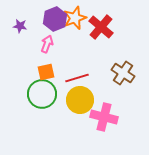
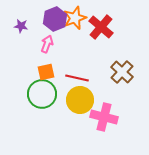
purple star: moved 1 px right
brown cross: moved 1 px left, 1 px up; rotated 10 degrees clockwise
red line: rotated 30 degrees clockwise
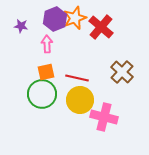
pink arrow: rotated 24 degrees counterclockwise
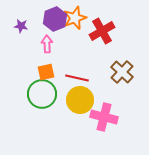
red cross: moved 1 px right, 4 px down; rotated 20 degrees clockwise
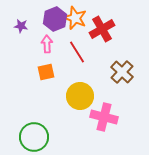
orange star: rotated 30 degrees counterclockwise
red cross: moved 2 px up
red line: moved 26 px up; rotated 45 degrees clockwise
green circle: moved 8 px left, 43 px down
yellow circle: moved 4 px up
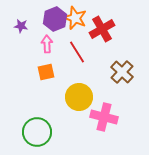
yellow circle: moved 1 px left, 1 px down
green circle: moved 3 px right, 5 px up
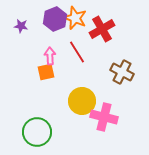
pink arrow: moved 3 px right, 12 px down
brown cross: rotated 15 degrees counterclockwise
yellow circle: moved 3 px right, 4 px down
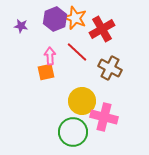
red line: rotated 15 degrees counterclockwise
brown cross: moved 12 px left, 4 px up
green circle: moved 36 px right
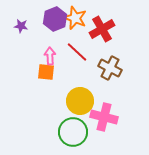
orange square: rotated 18 degrees clockwise
yellow circle: moved 2 px left
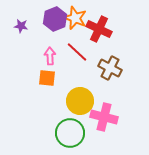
red cross: moved 3 px left; rotated 35 degrees counterclockwise
orange square: moved 1 px right, 6 px down
green circle: moved 3 px left, 1 px down
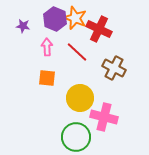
purple hexagon: rotated 15 degrees counterclockwise
purple star: moved 2 px right
pink arrow: moved 3 px left, 9 px up
brown cross: moved 4 px right
yellow circle: moved 3 px up
green circle: moved 6 px right, 4 px down
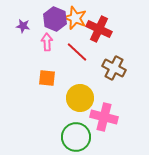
pink arrow: moved 5 px up
